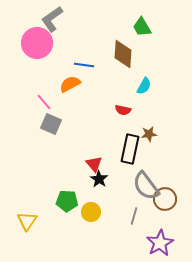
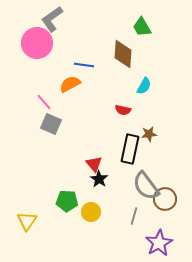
purple star: moved 1 px left
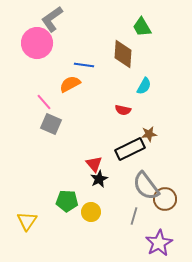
black rectangle: rotated 52 degrees clockwise
black star: rotated 12 degrees clockwise
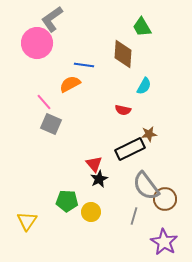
purple star: moved 5 px right, 1 px up; rotated 12 degrees counterclockwise
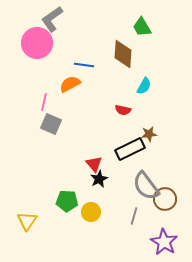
pink line: rotated 54 degrees clockwise
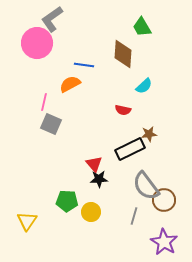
cyan semicircle: rotated 18 degrees clockwise
black star: rotated 24 degrees clockwise
brown circle: moved 1 px left, 1 px down
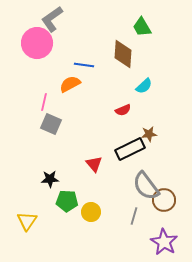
red semicircle: rotated 35 degrees counterclockwise
black star: moved 49 px left
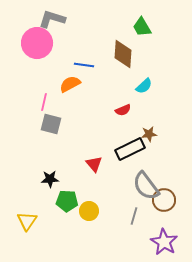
gray L-shape: rotated 52 degrees clockwise
gray square: rotated 10 degrees counterclockwise
yellow circle: moved 2 px left, 1 px up
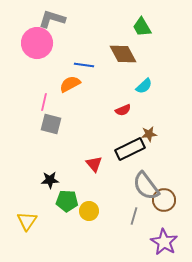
brown diamond: rotated 32 degrees counterclockwise
black star: moved 1 px down
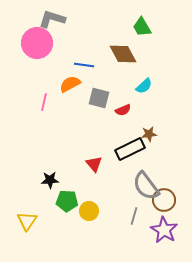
gray square: moved 48 px right, 26 px up
purple star: moved 12 px up
